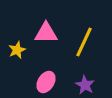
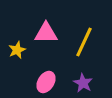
purple star: moved 2 px left, 2 px up
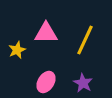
yellow line: moved 1 px right, 2 px up
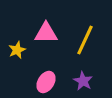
purple star: moved 2 px up
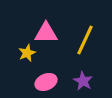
yellow star: moved 10 px right, 3 px down
pink ellipse: rotated 35 degrees clockwise
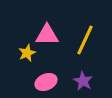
pink triangle: moved 1 px right, 2 px down
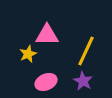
yellow line: moved 1 px right, 11 px down
yellow star: moved 1 px right, 1 px down
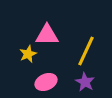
purple star: moved 2 px right, 1 px down
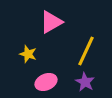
pink triangle: moved 4 px right, 13 px up; rotated 30 degrees counterclockwise
yellow star: rotated 30 degrees counterclockwise
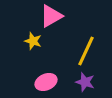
pink triangle: moved 6 px up
yellow star: moved 5 px right, 13 px up
purple star: rotated 12 degrees counterclockwise
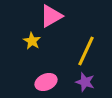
yellow star: moved 1 px left; rotated 12 degrees clockwise
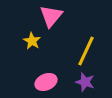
pink triangle: rotated 20 degrees counterclockwise
